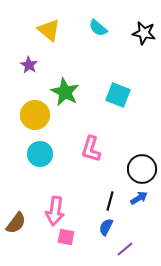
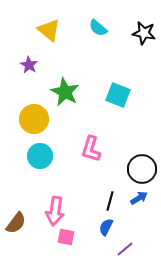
yellow circle: moved 1 px left, 4 px down
cyan circle: moved 2 px down
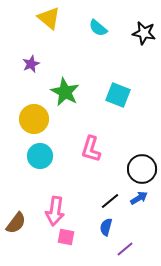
yellow triangle: moved 12 px up
purple star: moved 2 px right, 1 px up; rotated 18 degrees clockwise
black line: rotated 36 degrees clockwise
blue semicircle: rotated 12 degrees counterclockwise
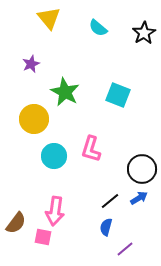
yellow triangle: rotated 10 degrees clockwise
black star: rotated 30 degrees clockwise
cyan circle: moved 14 px right
pink square: moved 23 px left
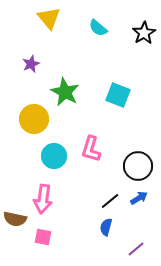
black circle: moved 4 px left, 3 px up
pink arrow: moved 12 px left, 12 px up
brown semicircle: moved 1 px left, 4 px up; rotated 65 degrees clockwise
purple line: moved 11 px right
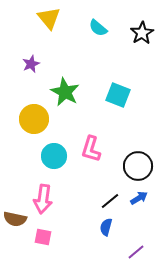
black star: moved 2 px left
purple line: moved 3 px down
